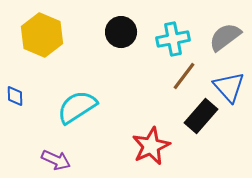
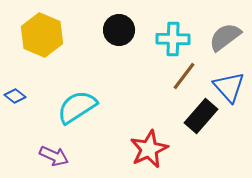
black circle: moved 2 px left, 2 px up
cyan cross: rotated 12 degrees clockwise
blue diamond: rotated 50 degrees counterclockwise
red star: moved 2 px left, 3 px down
purple arrow: moved 2 px left, 4 px up
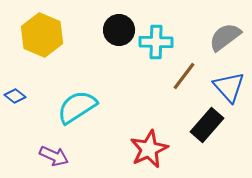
cyan cross: moved 17 px left, 3 px down
black rectangle: moved 6 px right, 9 px down
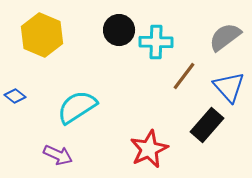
purple arrow: moved 4 px right, 1 px up
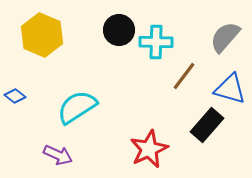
gray semicircle: rotated 12 degrees counterclockwise
blue triangle: moved 1 px right, 2 px down; rotated 32 degrees counterclockwise
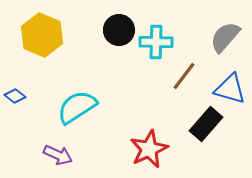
black rectangle: moved 1 px left, 1 px up
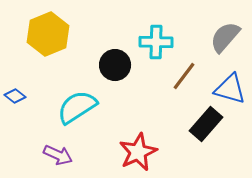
black circle: moved 4 px left, 35 px down
yellow hexagon: moved 6 px right, 1 px up; rotated 15 degrees clockwise
red star: moved 11 px left, 3 px down
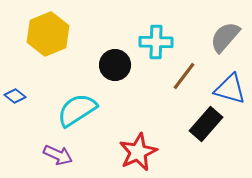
cyan semicircle: moved 3 px down
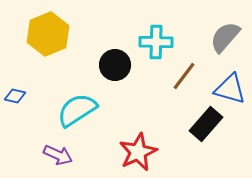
blue diamond: rotated 25 degrees counterclockwise
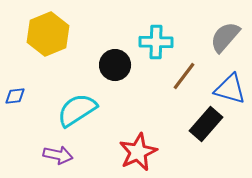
blue diamond: rotated 20 degrees counterclockwise
purple arrow: rotated 12 degrees counterclockwise
